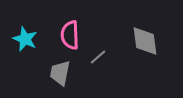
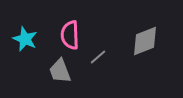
gray diamond: rotated 76 degrees clockwise
gray trapezoid: moved 2 px up; rotated 32 degrees counterclockwise
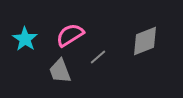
pink semicircle: rotated 60 degrees clockwise
cyan star: rotated 10 degrees clockwise
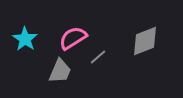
pink semicircle: moved 3 px right, 3 px down
gray trapezoid: rotated 136 degrees counterclockwise
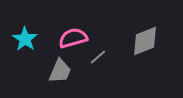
pink semicircle: rotated 16 degrees clockwise
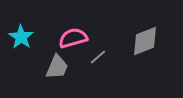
cyan star: moved 4 px left, 2 px up
gray trapezoid: moved 3 px left, 4 px up
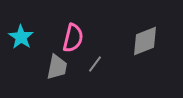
pink semicircle: rotated 120 degrees clockwise
gray line: moved 3 px left, 7 px down; rotated 12 degrees counterclockwise
gray trapezoid: rotated 12 degrees counterclockwise
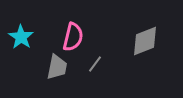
pink semicircle: moved 1 px up
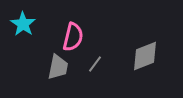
cyan star: moved 2 px right, 13 px up
gray diamond: moved 15 px down
gray trapezoid: moved 1 px right
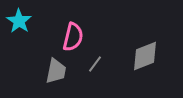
cyan star: moved 4 px left, 3 px up
gray trapezoid: moved 2 px left, 4 px down
